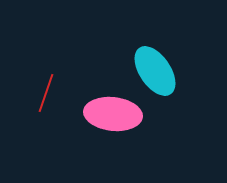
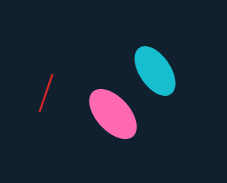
pink ellipse: rotated 42 degrees clockwise
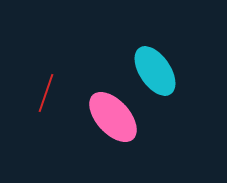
pink ellipse: moved 3 px down
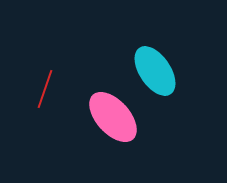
red line: moved 1 px left, 4 px up
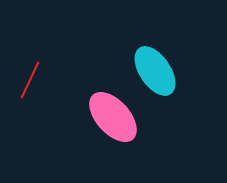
red line: moved 15 px left, 9 px up; rotated 6 degrees clockwise
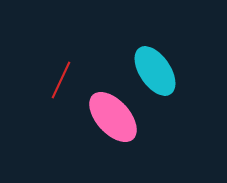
red line: moved 31 px right
